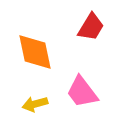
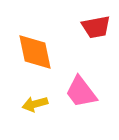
red trapezoid: moved 5 px right; rotated 48 degrees clockwise
pink trapezoid: moved 1 px left
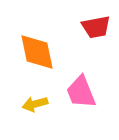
orange diamond: moved 2 px right
pink trapezoid: rotated 15 degrees clockwise
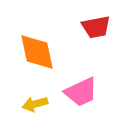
pink trapezoid: rotated 93 degrees counterclockwise
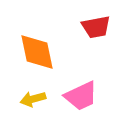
pink trapezoid: moved 4 px down
yellow arrow: moved 2 px left, 5 px up
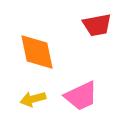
red trapezoid: moved 1 px right, 2 px up
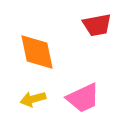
pink trapezoid: moved 2 px right, 2 px down
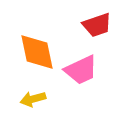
red trapezoid: rotated 8 degrees counterclockwise
pink trapezoid: moved 2 px left, 28 px up
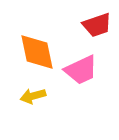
yellow arrow: moved 3 px up
